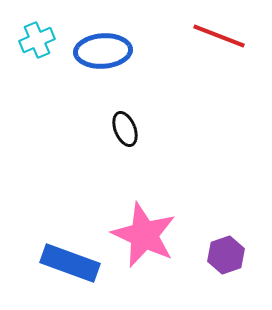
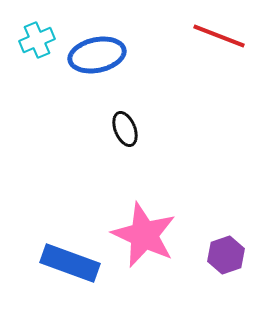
blue ellipse: moved 6 px left, 4 px down; rotated 8 degrees counterclockwise
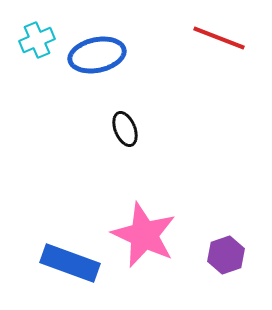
red line: moved 2 px down
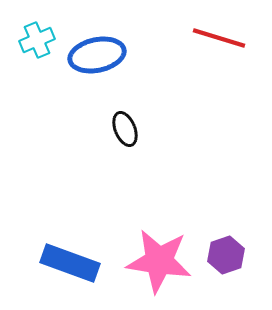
red line: rotated 4 degrees counterclockwise
pink star: moved 15 px right, 26 px down; rotated 16 degrees counterclockwise
